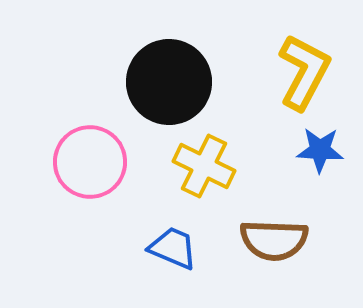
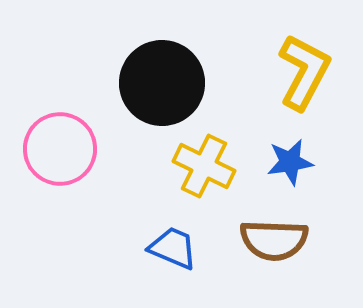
black circle: moved 7 px left, 1 px down
blue star: moved 30 px left, 12 px down; rotated 12 degrees counterclockwise
pink circle: moved 30 px left, 13 px up
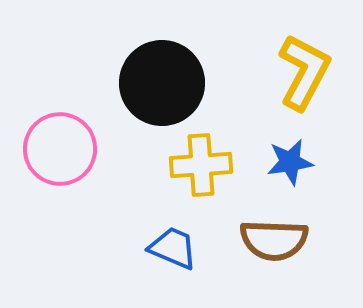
yellow cross: moved 3 px left, 1 px up; rotated 30 degrees counterclockwise
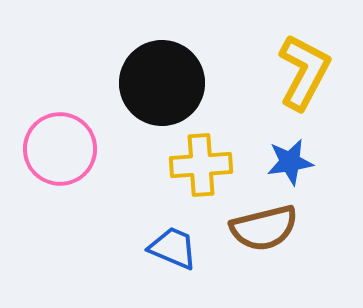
brown semicircle: moved 10 px left, 12 px up; rotated 16 degrees counterclockwise
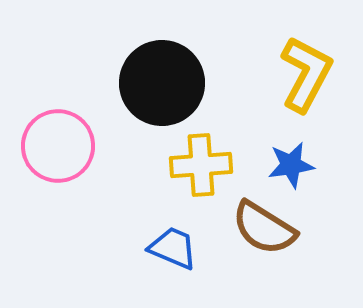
yellow L-shape: moved 2 px right, 2 px down
pink circle: moved 2 px left, 3 px up
blue star: moved 1 px right, 3 px down
brown semicircle: rotated 46 degrees clockwise
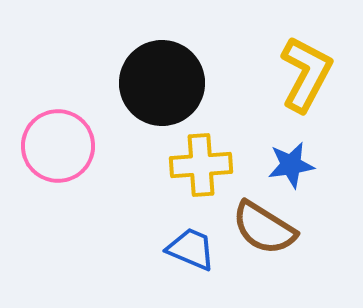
blue trapezoid: moved 18 px right, 1 px down
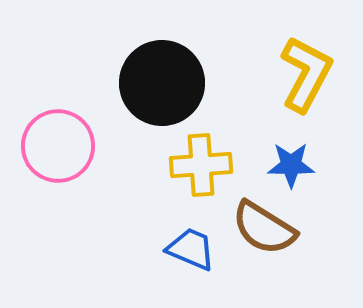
blue star: rotated 9 degrees clockwise
